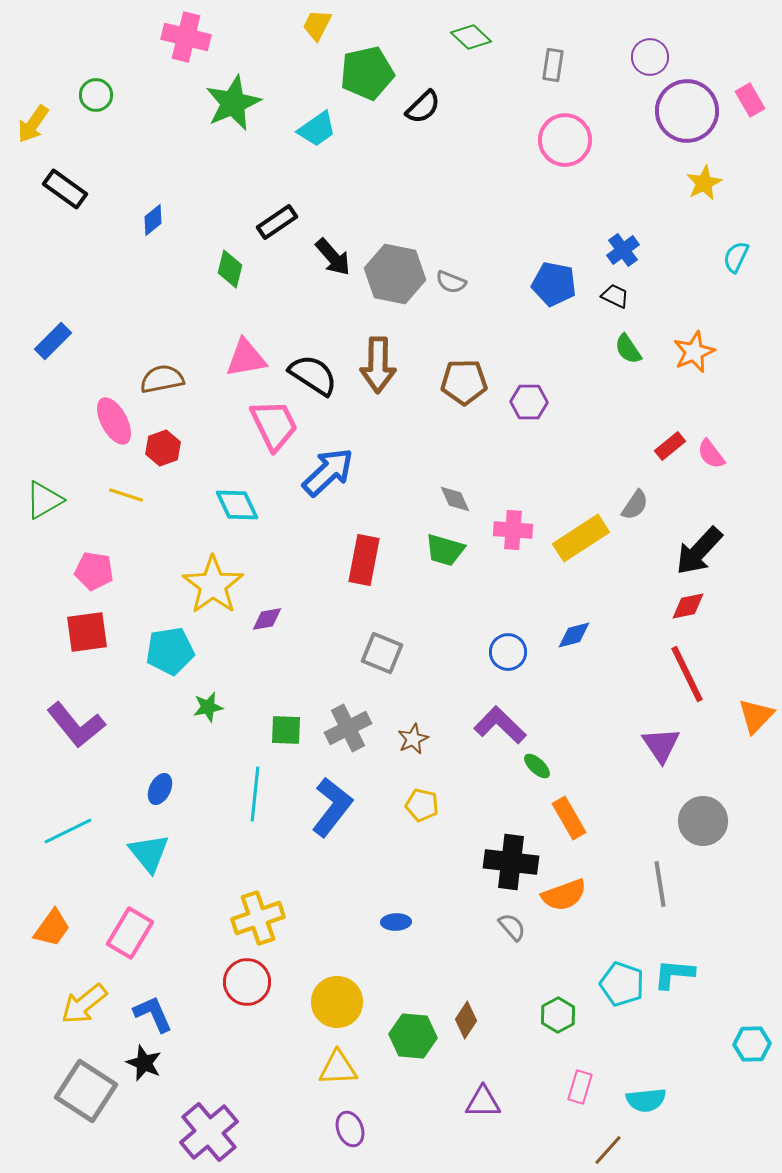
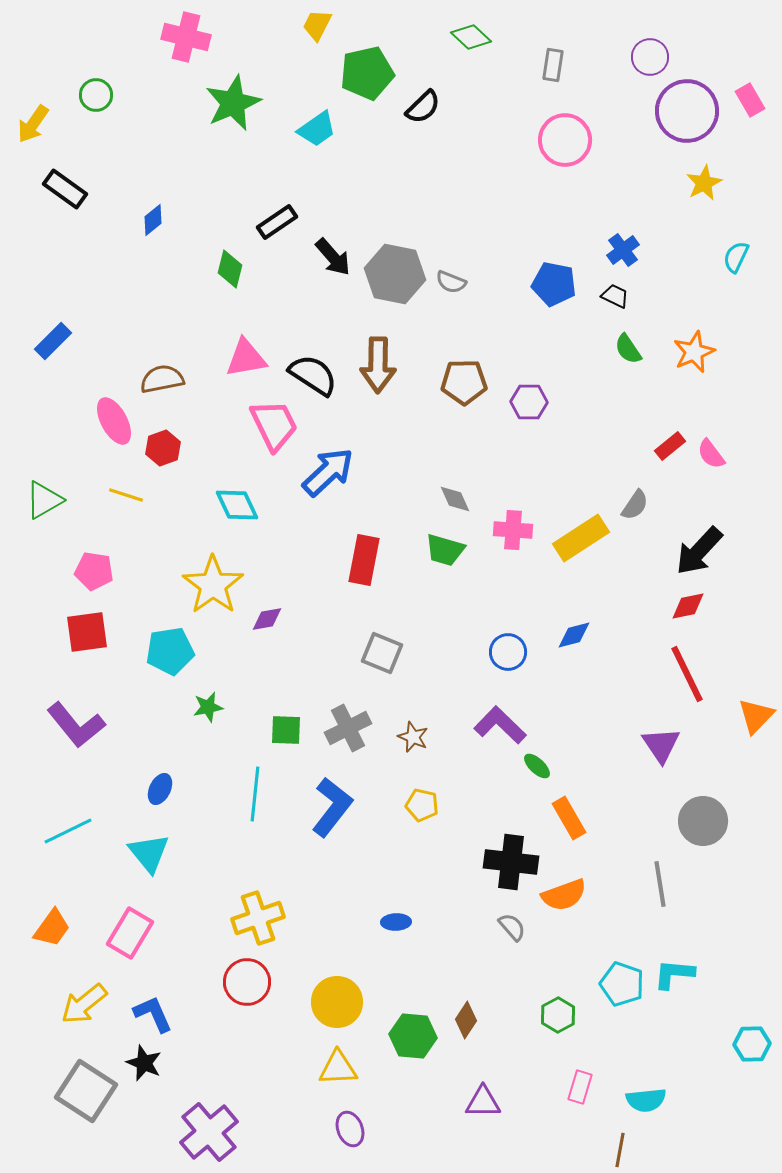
brown star at (413, 739): moved 2 px up; rotated 24 degrees counterclockwise
brown line at (608, 1150): moved 12 px right; rotated 32 degrees counterclockwise
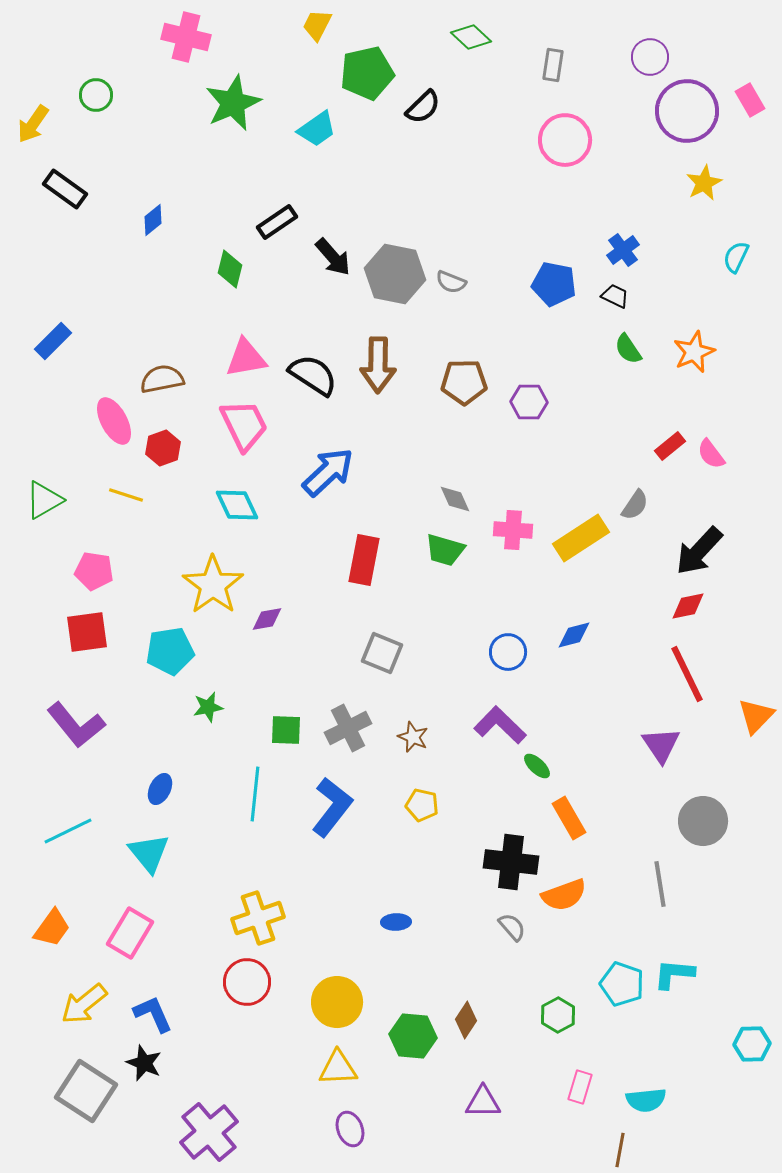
pink trapezoid at (274, 425): moved 30 px left
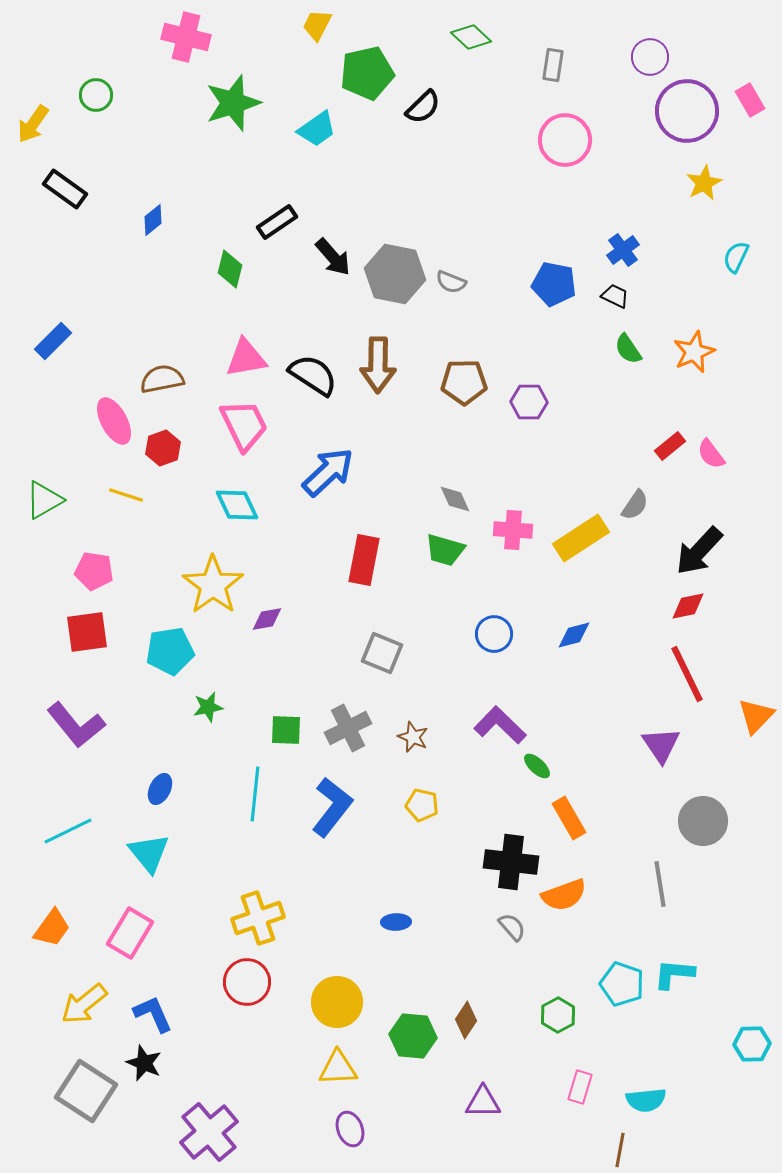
green star at (233, 103): rotated 6 degrees clockwise
blue circle at (508, 652): moved 14 px left, 18 px up
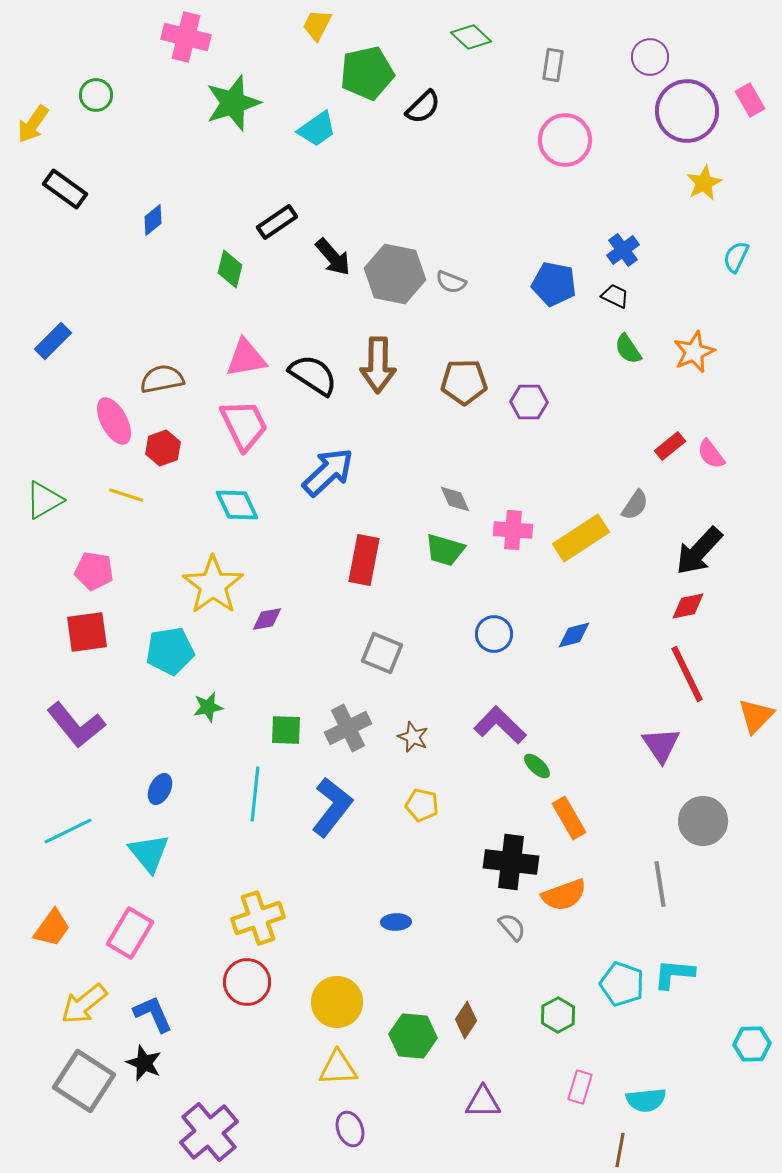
gray square at (86, 1091): moved 2 px left, 10 px up
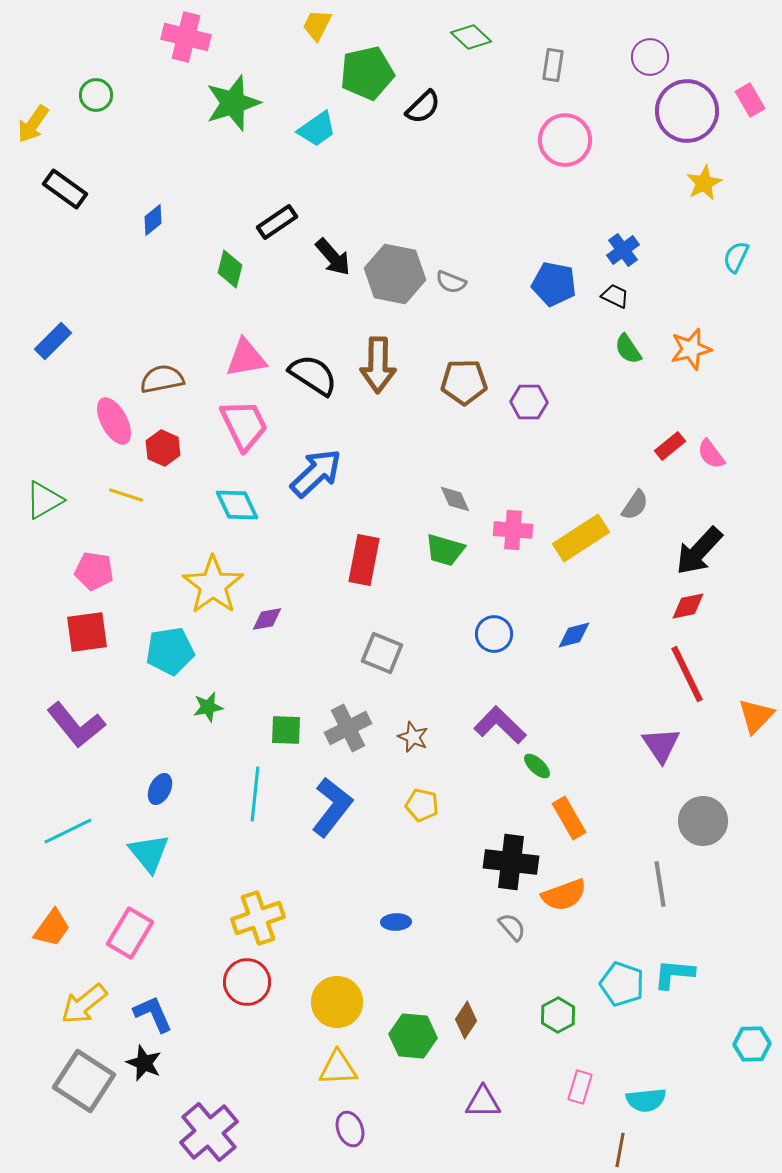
orange star at (694, 352): moved 3 px left, 3 px up; rotated 9 degrees clockwise
red hexagon at (163, 448): rotated 16 degrees counterclockwise
blue arrow at (328, 472): moved 12 px left, 1 px down
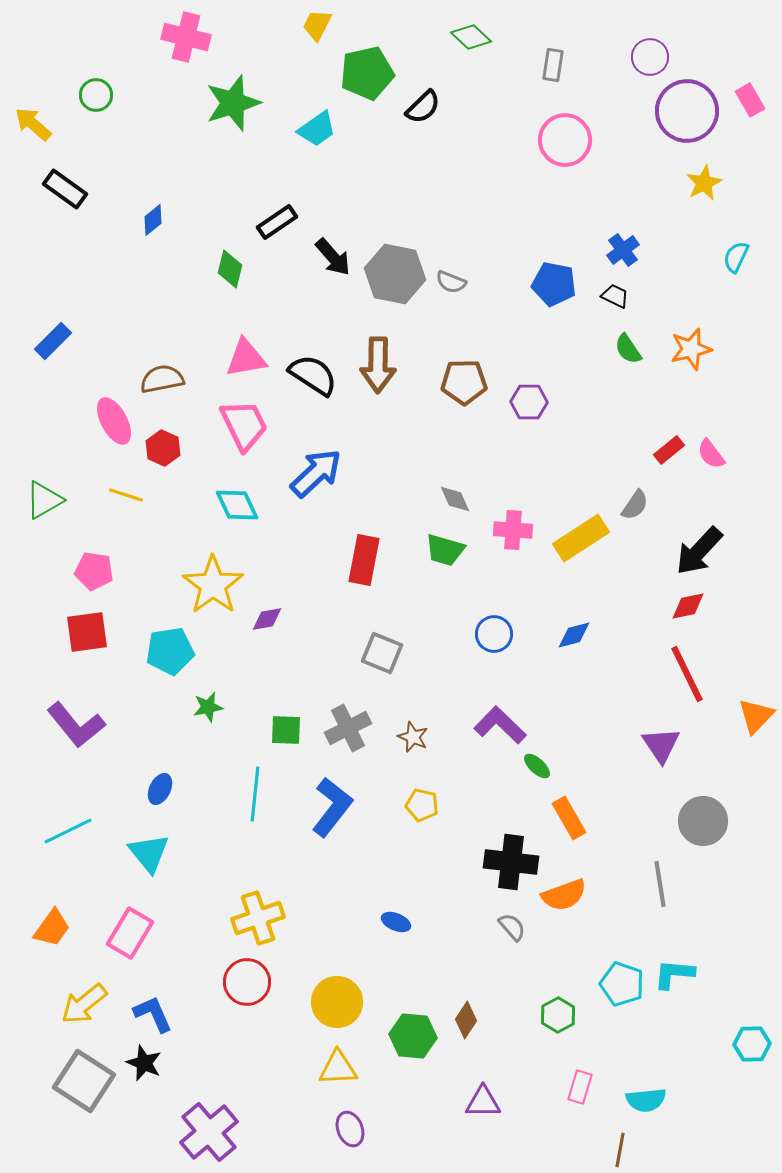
yellow arrow at (33, 124): rotated 96 degrees clockwise
red rectangle at (670, 446): moved 1 px left, 4 px down
blue ellipse at (396, 922): rotated 24 degrees clockwise
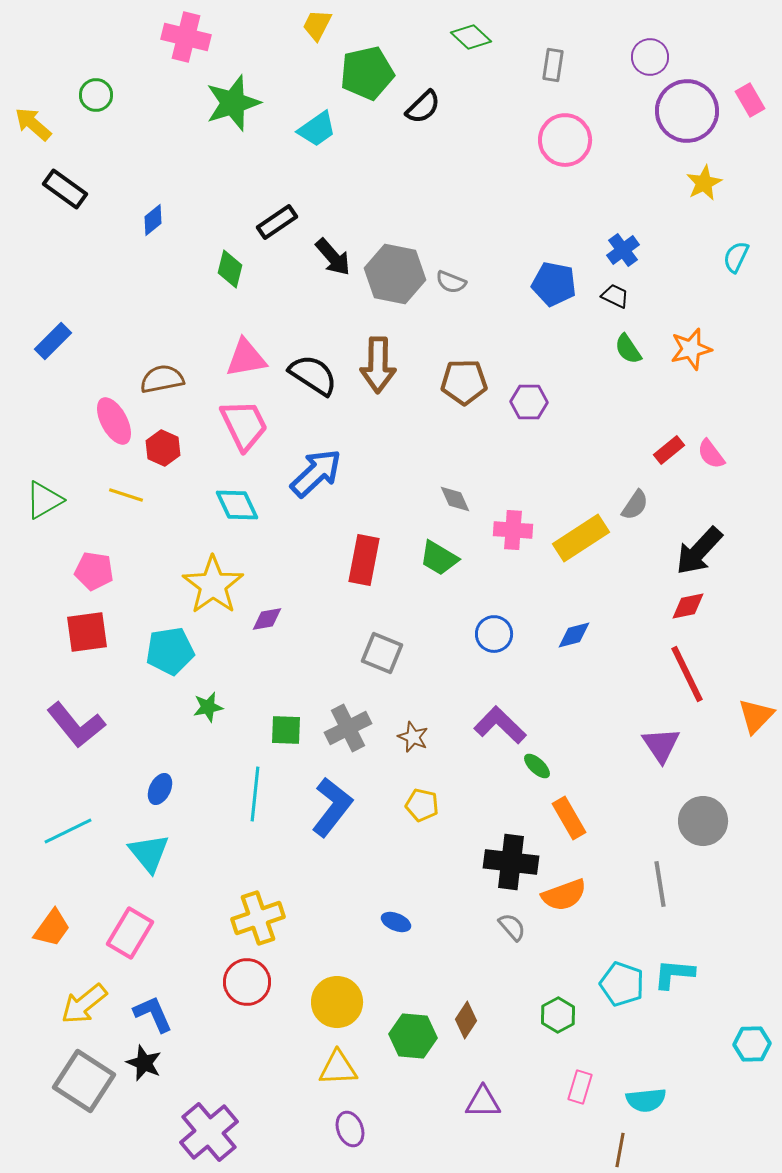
green trapezoid at (445, 550): moved 6 px left, 8 px down; rotated 15 degrees clockwise
